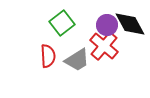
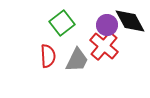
black diamond: moved 3 px up
gray trapezoid: rotated 32 degrees counterclockwise
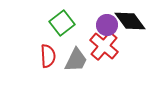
black diamond: rotated 8 degrees counterclockwise
gray trapezoid: moved 1 px left
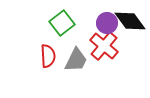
purple circle: moved 2 px up
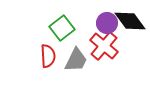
green square: moved 5 px down
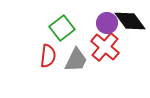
red cross: moved 1 px right, 1 px down
red semicircle: rotated 10 degrees clockwise
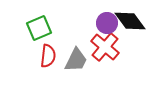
green square: moved 23 px left; rotated 15 degrees clockwise
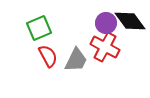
purple circle: moved 1 px left
red cross: rotated 12 degrees counterclockwise
red semicircle: rotated 35 degrees counterclockwise
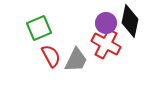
black diamond: rotated 48 degrees clockwise
red cross: moved 1 px right, 3 px up
red semicircle: moved 3 px right
